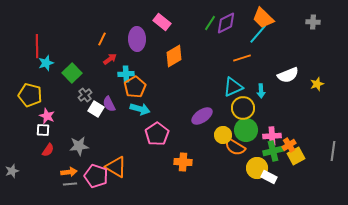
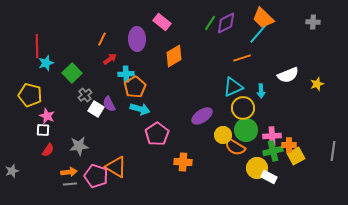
orange cross at (289, 145): rotated 32 degrees clockwise
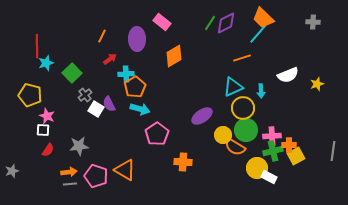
orange line at (102, 39): moved 3 px up
orange triangle at (116, 167): moved 9 px right, 3 px down
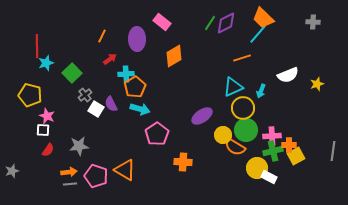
cyan arrow at (261, 91): rotated 24 degrees clockwise
purple semicircle at (109, 104): moved 2 px right
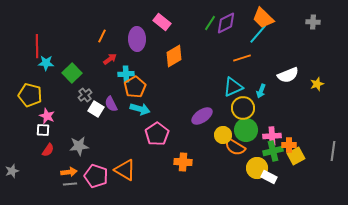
cyan star at (46, 63): rotated 21 degrees clockwise
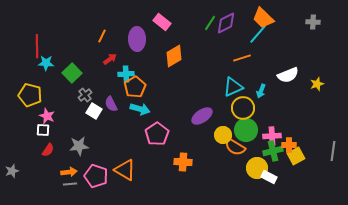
white square at (96, 109): moved 2 px left, 2 px down
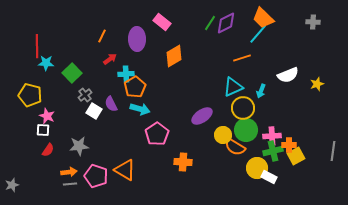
gray star at (12, 171): moved 14 px down
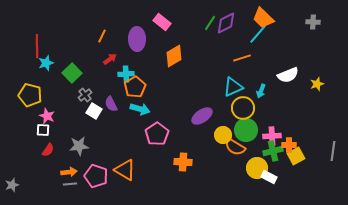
cyan star at (46, 63): rotated 21 degrees counterclockwise
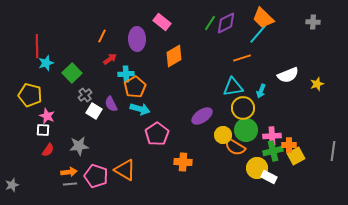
cyan triangle at (233, 87): rotated 15 degrees clockwise
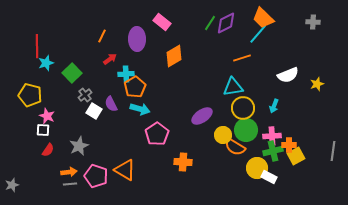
cyan arrow at (261, 91): moved 13 px right, 15 px down
gray star at (79, 146): rotated 18 degrees counterclockwise
